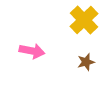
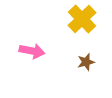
yellow cross: moved 2 px left, 1 px up
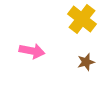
yellow cross: rotated 8 degrees counterclockwise
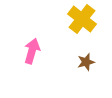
pink arrow: rotated 85 degrees counterclockwise
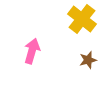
brown star: moved 2 px right, 2 px up
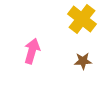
brown star: moved 5 px left, 1 px down; rotated 12 degrees clockwise
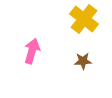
yellow cross: moved 2 px right
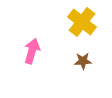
yellow cross: moved 2 px left, 3 px down
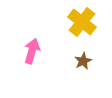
brown star: rotated 24 degrees counterclockwise
